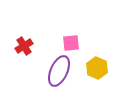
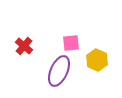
red cross: rotated 18 degrees counterclockwise
yellow hexagon: moved 8 px up
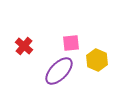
purple ellipse: rotated 20 degrees clockwise
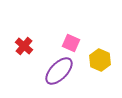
pink square: rotated 30 degrees clockwise
yellow hexagon: moved 3 px right
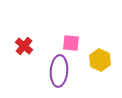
pink square: rotated 18 degrees counterclockwise
purple ellipse: rotated 40 degrees counterclockwise
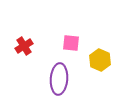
red cross: rotated 18 degrees clockwise
purple ellipse: moved 8 px down
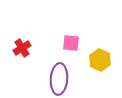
red cross: moved 2 px left, 2 px down
